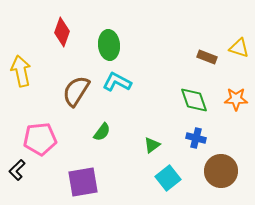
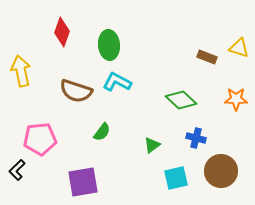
brown semicircle: rotated 104 degrees counterclockwise
green diamond: moved 13 px left; rotated 28 degrees counterclockwise
cyan square: moved 8 px right; rotated 25 degrees clockwise
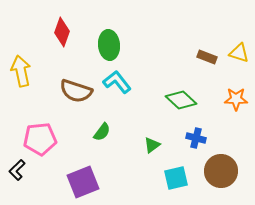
yellow triangle: moved 5 px down
cyan L-shape: rotated 24 degrees clockwise
purple square: rotated 12 degrees counterclockwise
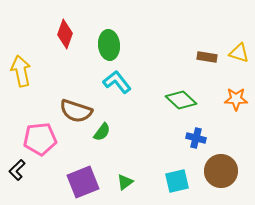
red diamond: moved 3 px right, 2 px down
brown rectangle: rotated 12 degrees counterclockwise
brown semicircle: moved 20 px down
green triangle: moved 27 px left, 37 px down
cyan square: moved 1 px right, 3 px down
